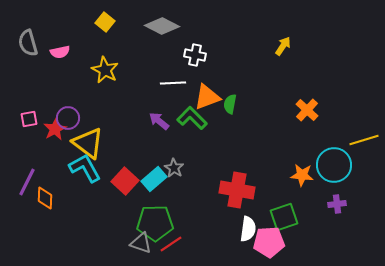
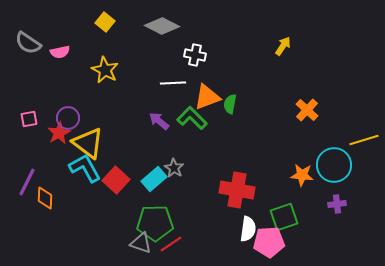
gray semicircle: rotated 40 degrees counterclockwise
red star: moved 4 px right, 4 px down
red square: moved 9 px left, 1 px up
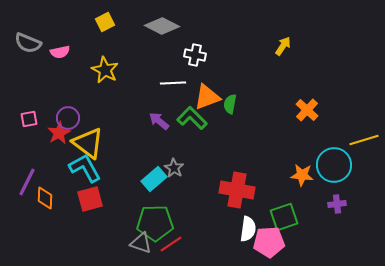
yellow square: rotated 24 degrees clockwise
gray semicircle: rotated 12 degrees counterclockwise
red square: moved 26 px left, 19 px down; rotated 32 degrees clockwise
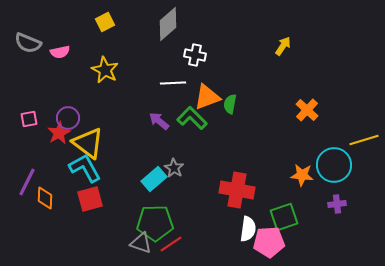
gray diamond: moved 6 px right, 2 px up; rotated 68 degrees counterclockwise
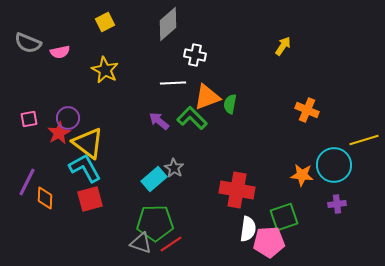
orange cross: rotated 20 degrees counterclockwise
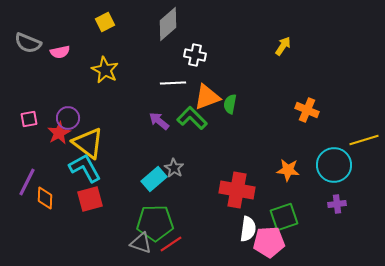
orange star: moved 14 px left, 5 px up
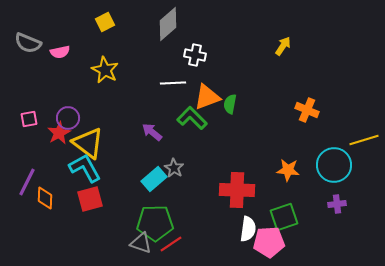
purple arrow: moved 7 px left, 11 px down
red cross: rotated 8 degrees counterclockwise
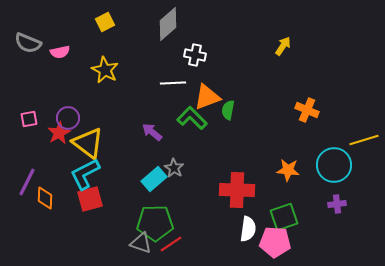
green semicircle: moved 2 px left, 6 px down
cyan L-shape: moved 6 px down; rotated 88 degrees counterclockwise
pink pentagon: moved 6 px right; rotated 8 degrees clockwise
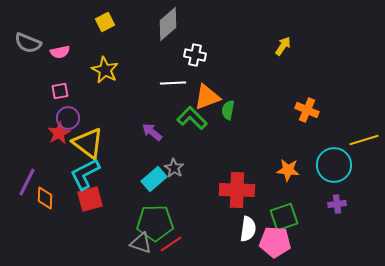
pink square: moved 31 px right, 28 px up
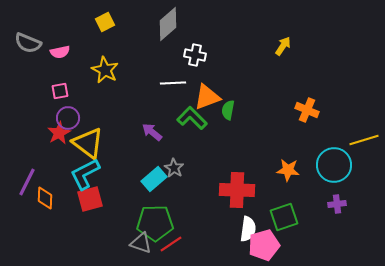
pink pentagon: moved 11 px left, 3 px down; rotated 20 degrees counterclockwise
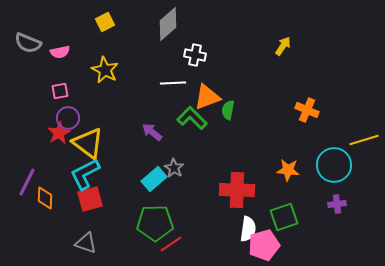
gray triangle: moved 55 px left
